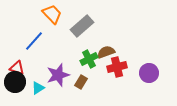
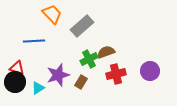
blue line: rotated 45 degrees clockwise
red cross: moved 1 px left, 7 px down
purple circle: moved 1 px right, 2 px up
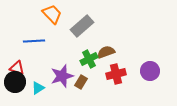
purple star: moved 4 px right, 1 px down
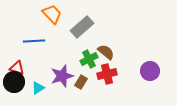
gray rectangle: moved 1 px down
brown semicircle: rotated 60 degrees clockwise
red cross: moved 9 px left
black circle: moved 1 px left
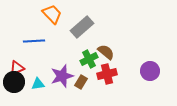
red triangle: rotated 42 degrees counterclockwise
cyan triangle: moved 4 px up; rotated 24 degrees clockwise
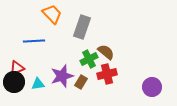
gray rectangle: rotated 30 degrees counterclockwise
purple circle: moved 2 px right, 16 px down
